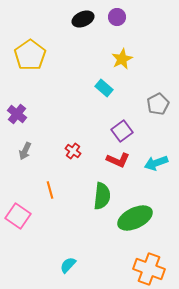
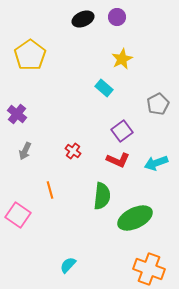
pink square: moved 1 px up
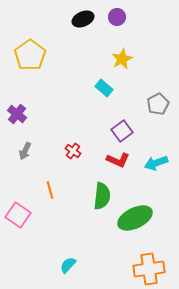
orange cross: rotated 28 degrees counterclockwise
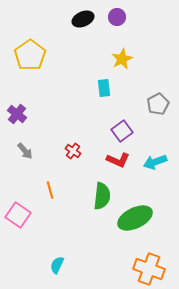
cyan rectangle: rotated 42 degrees clockwise
gray arrow: rotated 66 degrees counterclockwise
cyan arrow: moved 1 px left, 1 px up
cyan semicircle: moved 11 px left; rotated 18 degrees counterclockwise
orange cross: rotated 28 degrees clockwise
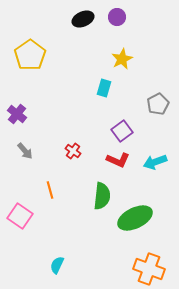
cyan rectangle: rotated 24 degrees clockwise
pink square: moved 2 px right, 1 px down
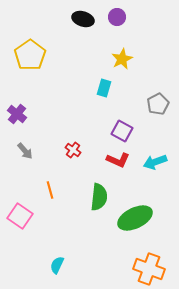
black ellipse: rotated 40 degrees clockwise
purple square: rotated 25 degrees counterclockwise
red cross: moved 1 px up
green semicircle: moved 3 px left, 1 px down
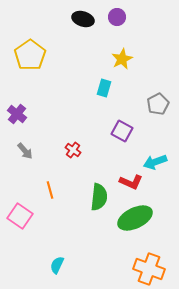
red L-shape: moved 13 px right, 22 px down
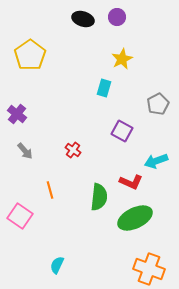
cyan arrow: moved 1 px right, 1 px up
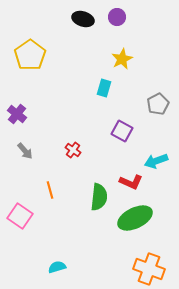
cyan semicircle: moved 2 px down; rotated 48 degrees clockwise
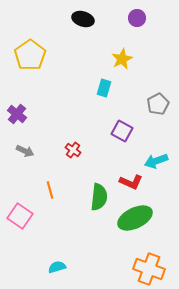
purple circle: moved 20 px right, 1 px down
gray arrow: rotated 24 degrees counterclockwise
